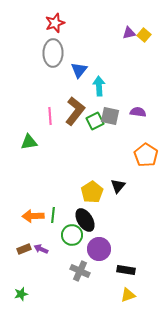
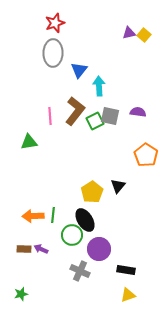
brown rectangle: rotated 24 degrees clockwise
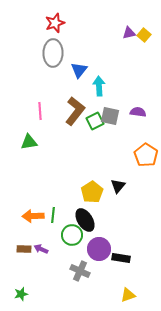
pink line: moved 10 px left, 5 px up
black rectangle: moved 5 px left, 12 px up
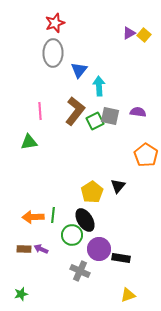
purple triangle: rotated 16 degrees counterclockwise
orange arrow: moved 1 px down
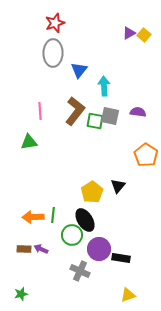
cyan arrow: moved 5 px right
green square: rotated 36 degrees clockwise
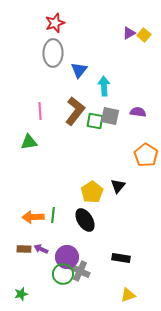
green circle: moved 9 px left, 39 px down
purple circle: moved 32 px left, 8 px down
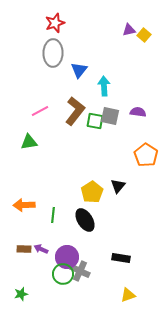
purple triangle: moved 3 px up; rotated 16 degrees clockwise
pink line: rotated 66 degrees clockwise
orange arrow: moved 9 px left, 12 px up
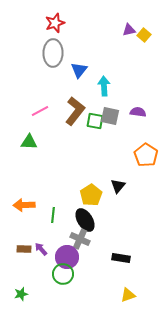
green triangle: rotated 12 degrees clockwise
yellow pentagon: moved 1 px left, 3 px down
purple arrow: rotated 24 degrees clockwise
gray cross: moved 32 px up
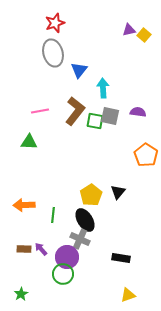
gray ellipse: rotated 16 degrees counterclockwise
cyan arrow: moved 1 px left, 2 px down
pink line: rotated 18 degrees clockwise
black triangle: moved 6 px down
green star: rotated 16 degrees counterclockwise
